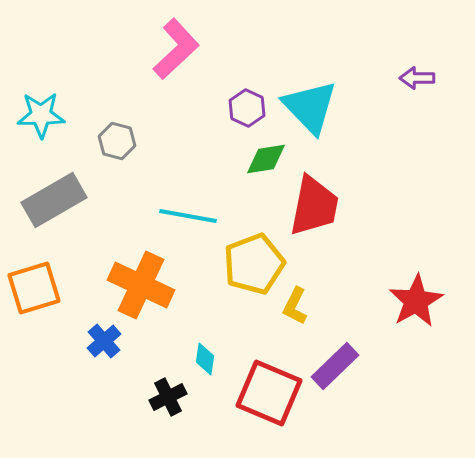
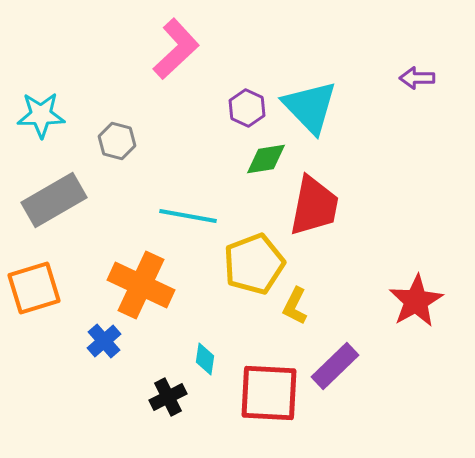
red square: rotated 20 degrees counterclockwise
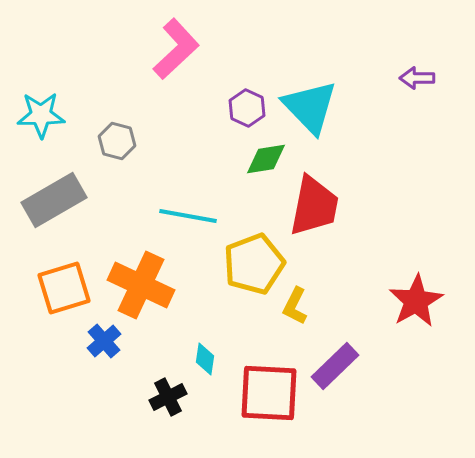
orange square: moved 30 px right
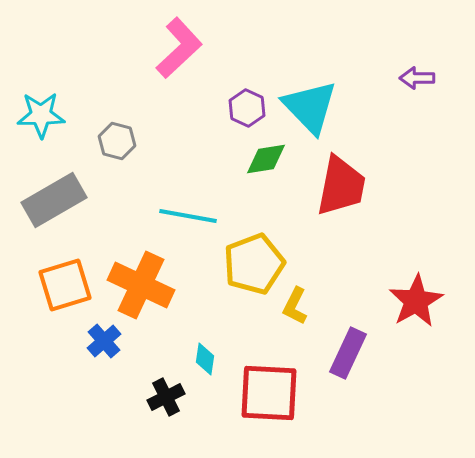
pink L-shape: moved 3 px right, 1 px up
red trapezoid: moved 27 px right, 20 px up
orange square: moved 1 px right, 3 px up
purple rectangle: moved 13 px right, 13 px up; rotated 21 degrees counterclockwise
black cross: moved 2 px left
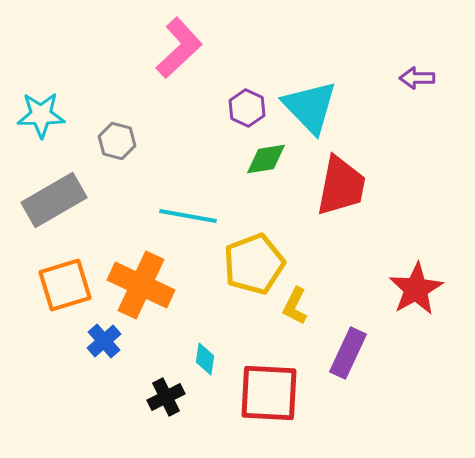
red star: moved 12 px up
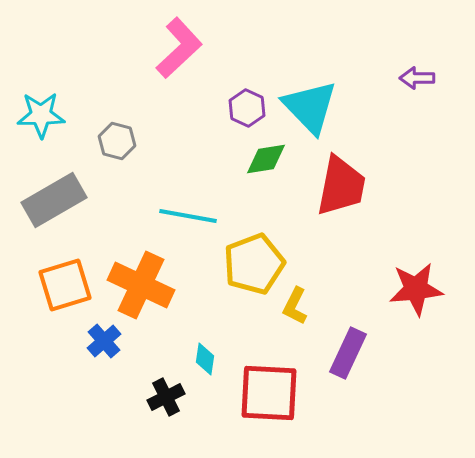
red star: rotated 24 degrees clockwise
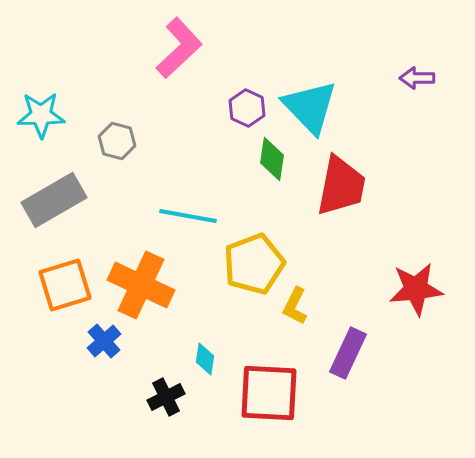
green diamond: moved 6 px right; rotated 72 degrees counterclockwise
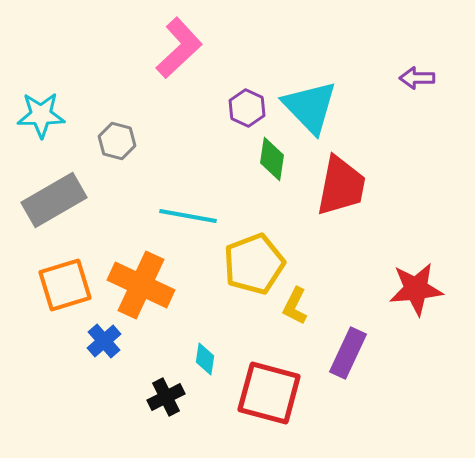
red square: rotated 12 degrees clockwise
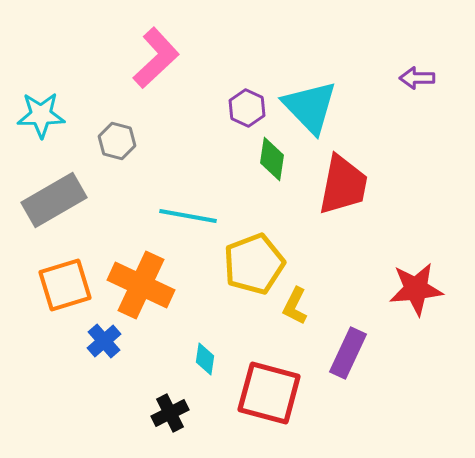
pink L-shape: moved 23 px left, 10 px down
red trapezoid: moved 2 px right, 1 px up
black cross: moved 4 px right, 16 px down
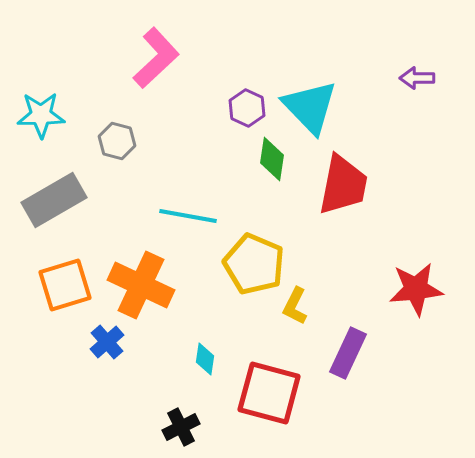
yellow pentagon: rotated 28 degrees counterclockwise
blue cross: moved 3 px right, 1 px down
black cross: moved 11 px right, 14 px down
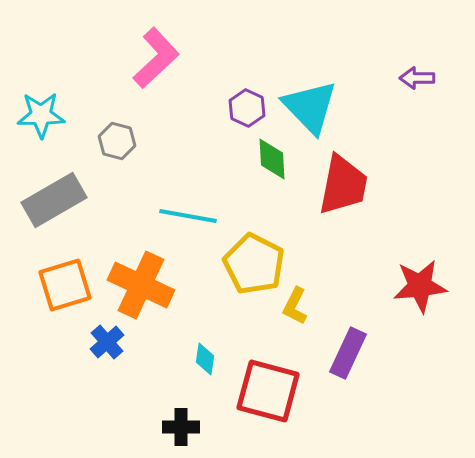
green diamond: rotated 12 degrees counterclockwise
yellow pentagon: rotated 4 degrees clockwise
red star: moved 4 px right, 3 px up
red square: moved 1 px left, 2 px up
black cross: rotated 27 degrees clockwise
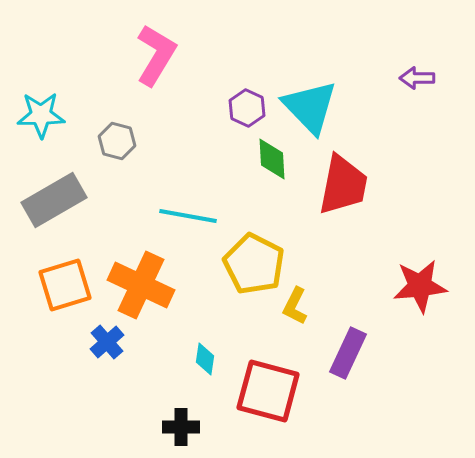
pink L-shape: moved 3 px up; rotated 16 degrees counterclockwise
